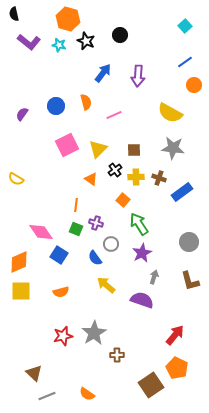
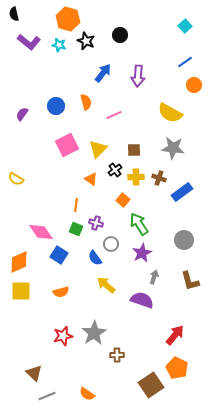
gray circle at (189, 242): moved 5 px left, 2 px up
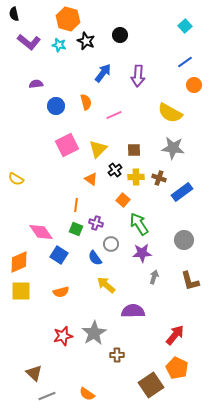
purple semicircle at (22, 114): moved 14 px right, 30 px up; rotated 48 degrees clockwise
purple star at (142, 253): rotated 24 degrees clockwise
purple semicircle at (142, 300): moved 9 px left, 11 px down; rotated 20 degrees counterclockwise
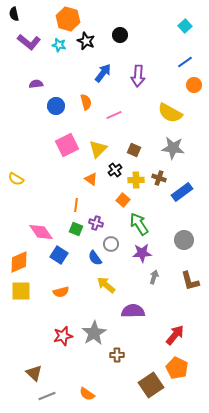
brown square at (134, 150): rotated 24 degrees clockwise
yellow cross at (136, 177): moved 3 px down
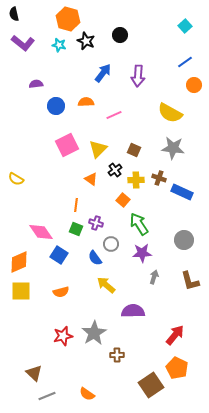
purple L-shape at (29, 42): moved 6 px left, 1 px down
orange semicircle at (86, 102): rotated 77 degrees counterclockwise
blue rectangle at (182, 192): rotated 60 degrees clockwise
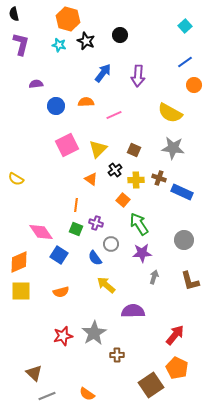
purple L-shape at (23, 43): moved 2 px left, 1 px down; rotated 115 degrees counterclockwise
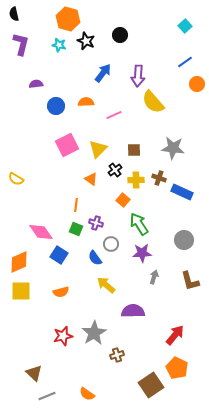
orange circle at (194, 85): moved 3 px right, 1 px up
yellow semicircle at (170, 113): moved 17 px left, 11 px up; rotated 20 degrees clockwise
brown square at (134, 150): rotated 24 degrees counterclockwise
brown cross at (117, 355): rotated 16 degrees counterclockwise
